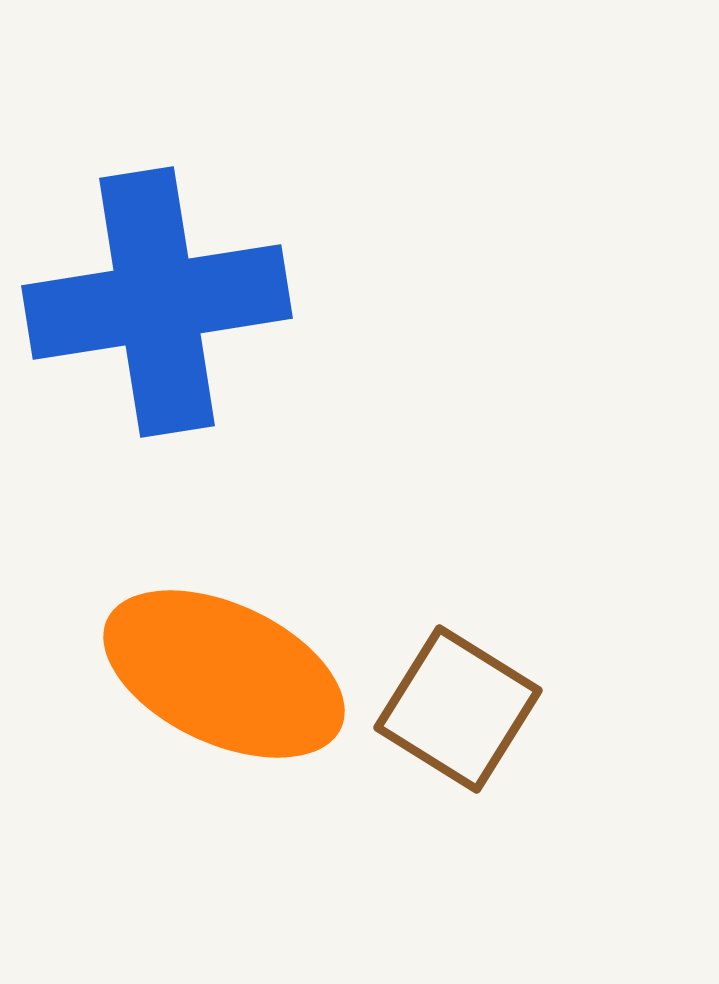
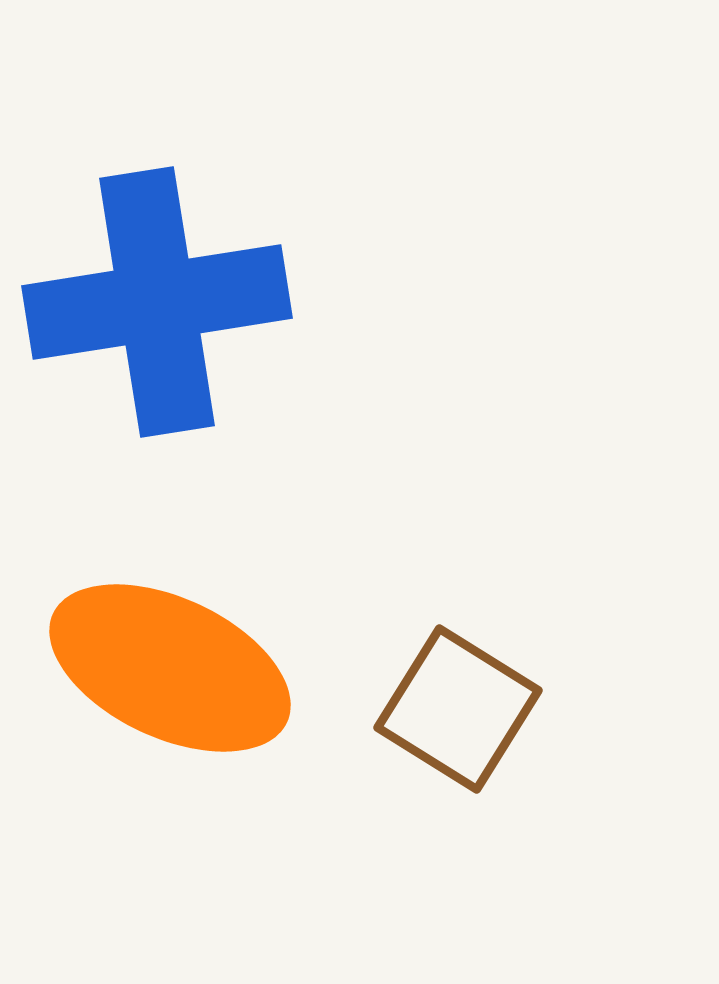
orange ellipse: moved 54 px left, 6 px up
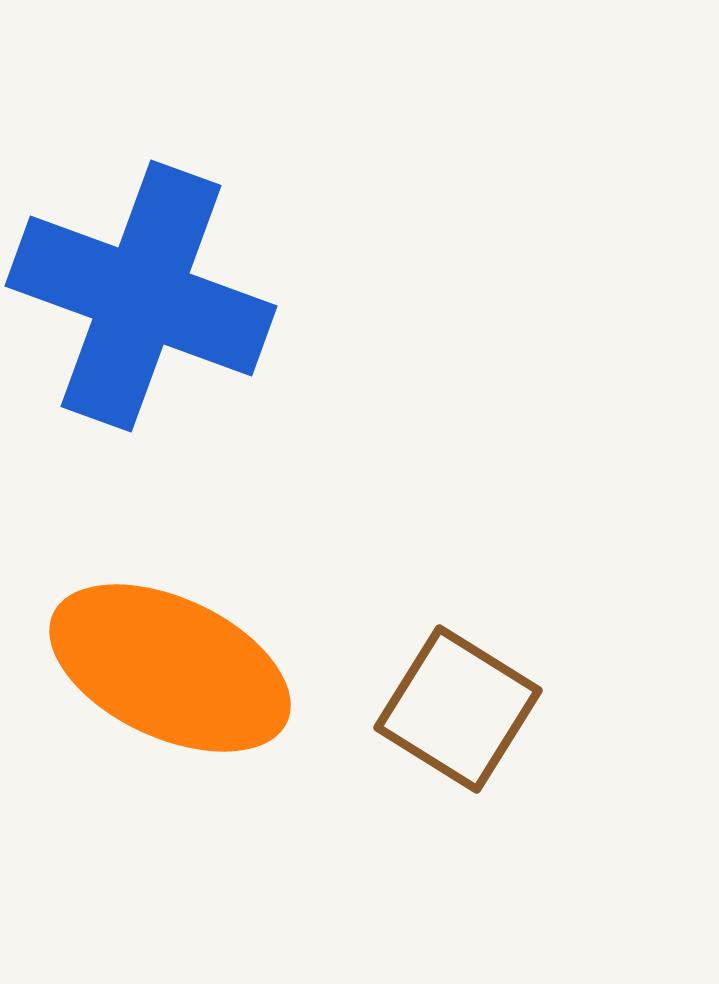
blue cross: moved 16 px left, 6 px up; rotated 29 degrees clockwise
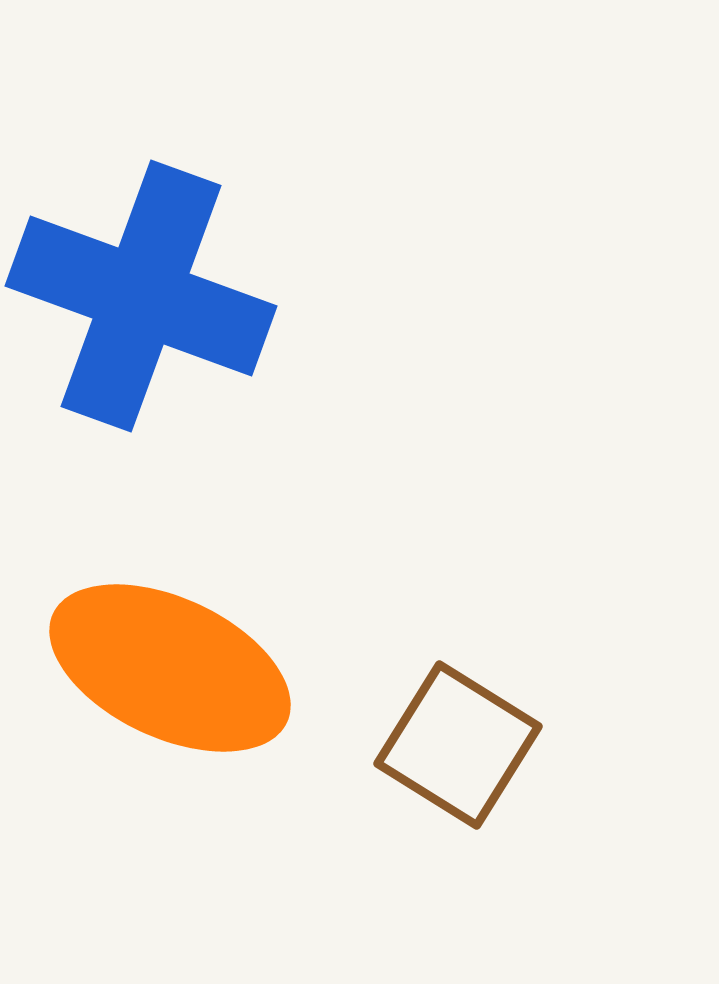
brown square: moved 36 px down
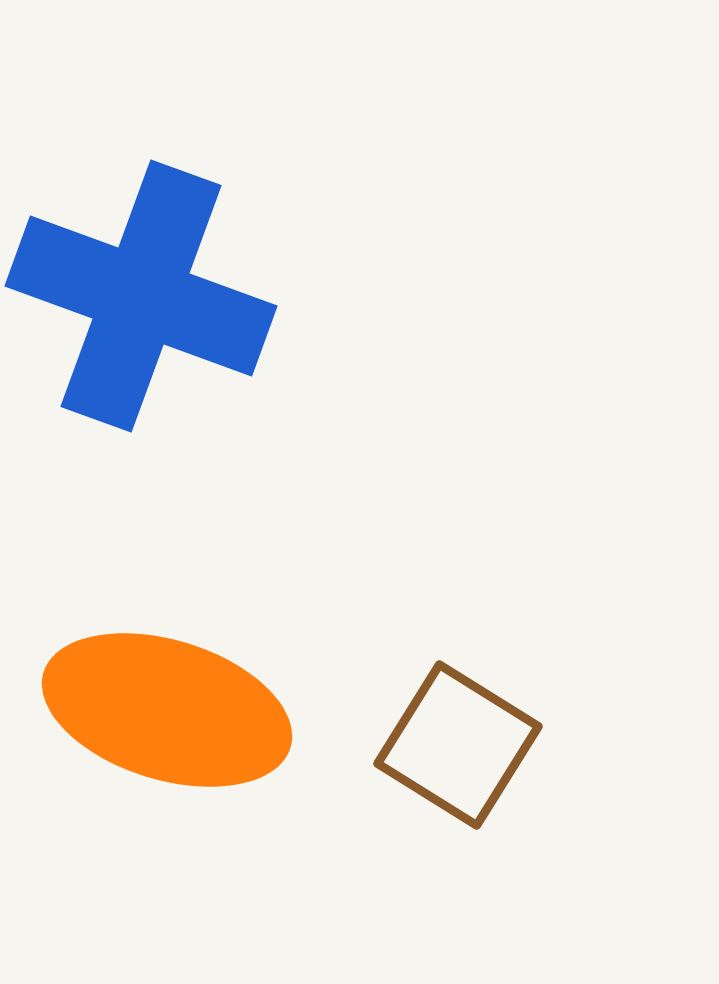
orange ellipse: moved 3 px left, 42 px down; rotated 8 degrees counterclockwise
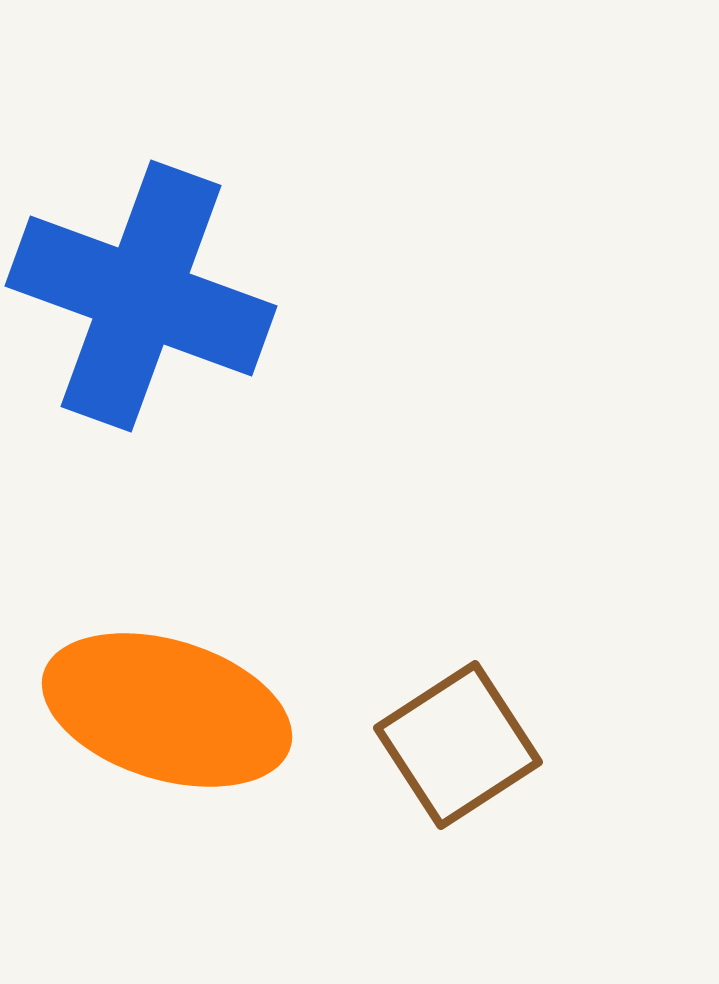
brown square: rotated 25 degrees clockwise
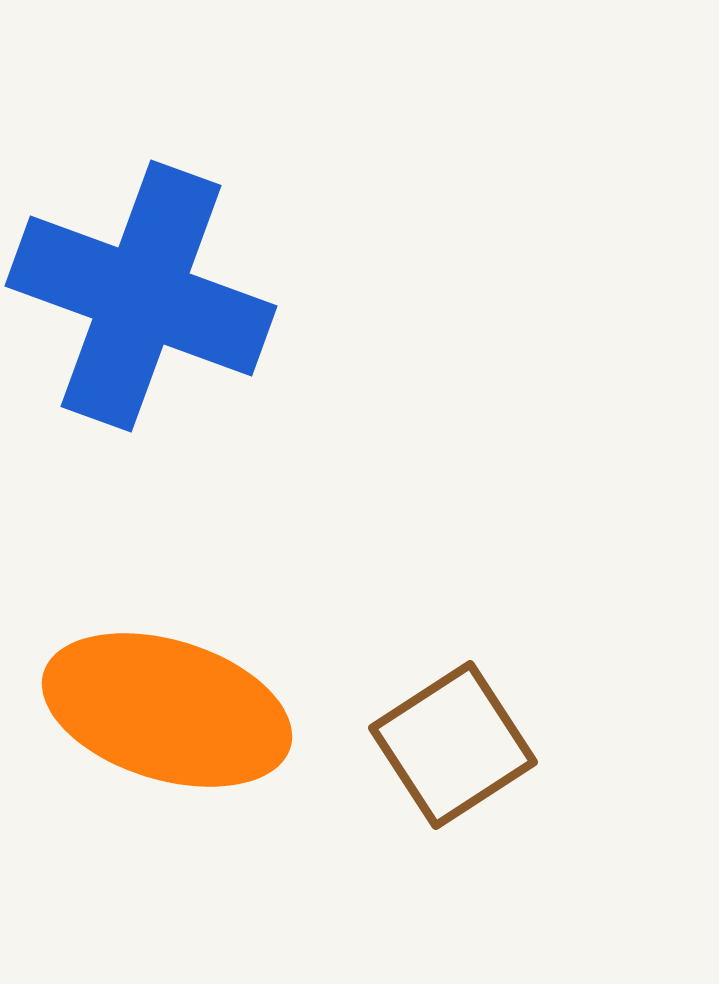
brown square: moved 5 px left
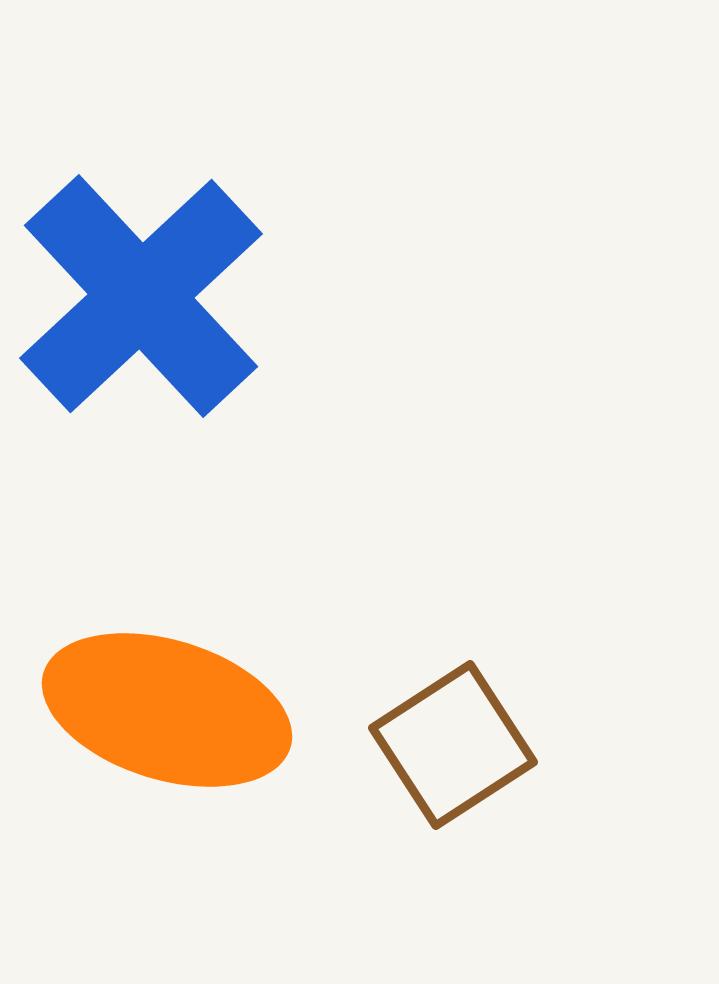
blue cross: rotated 27 degrees clockwise
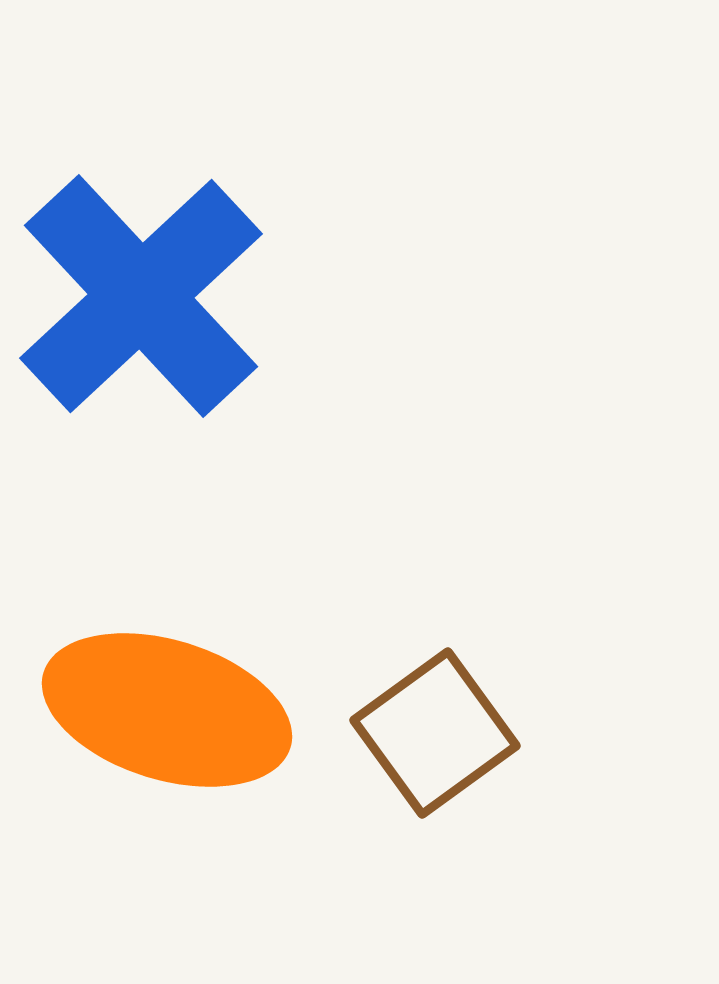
brown square: moved 18 px left, 12 px up; rotated 3 degrees counterclockwise
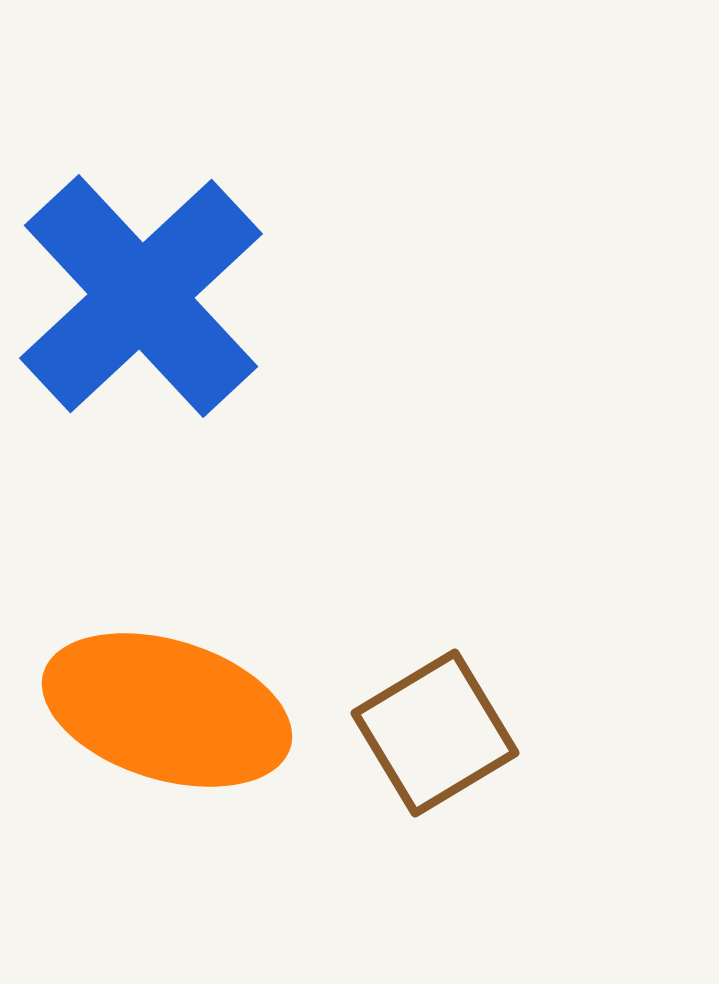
brown square: rotated 5 degrees clockwise
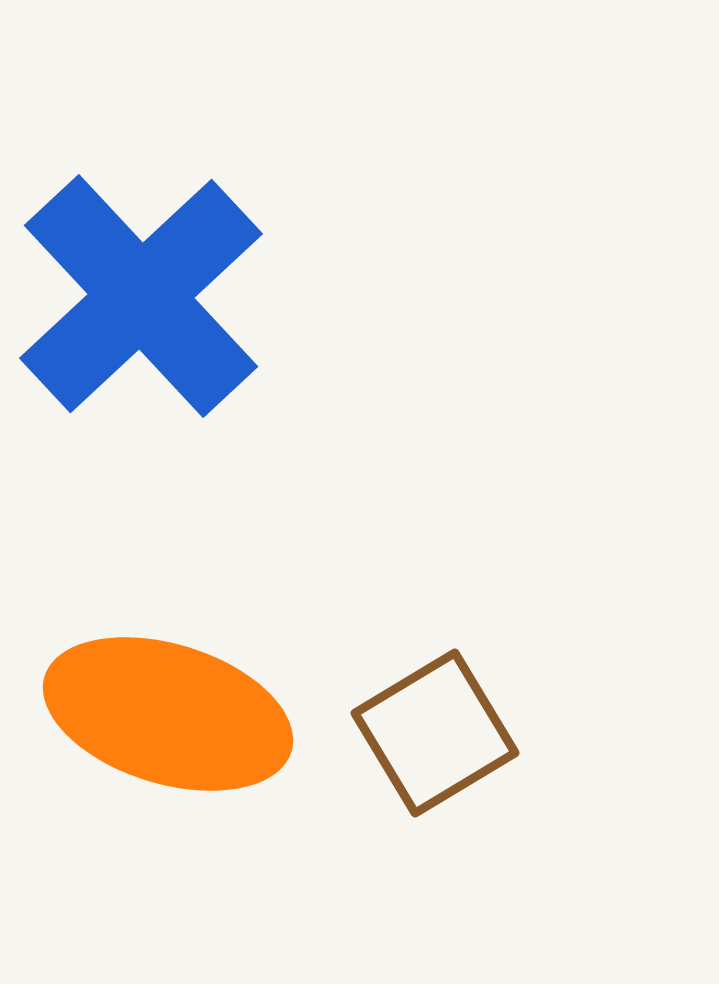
orange ellipse: moved 1 px right, 4 px down
